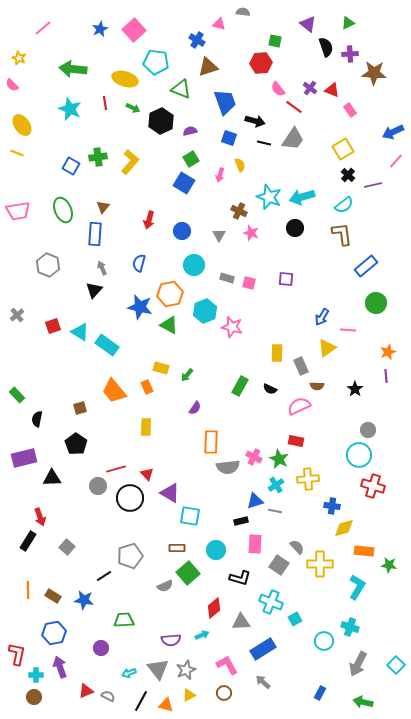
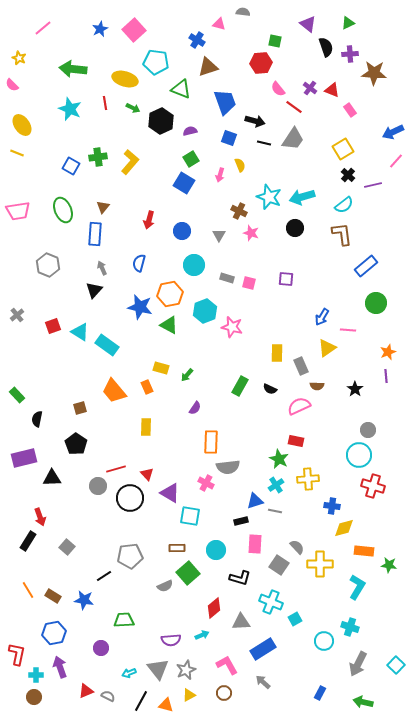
pink cross at (254, 457): moved 48 px left, 26 px down
gray pentagon at (130, 556): rotated 10 degrees clockwise
orange line at (28, 590): rotated 30 degrees counterclockwise
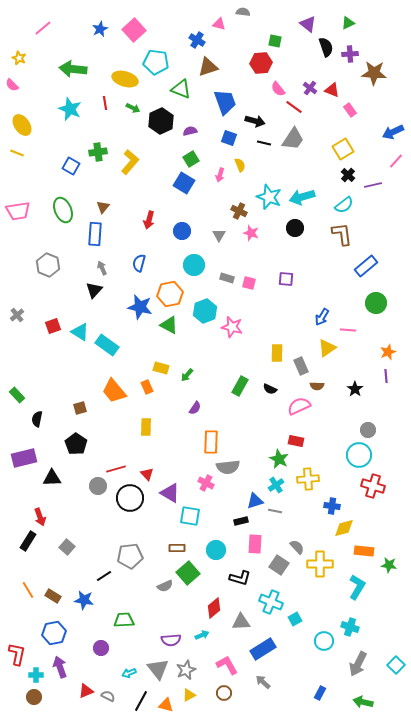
green cross at (98, 157): moved 5 px up
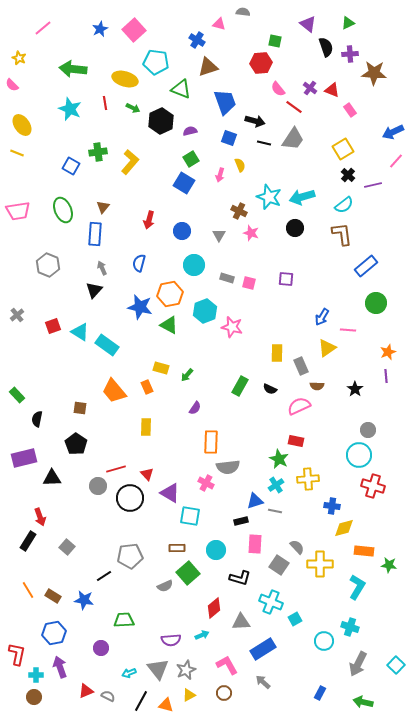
brown square at (80, 408): rotated 24 degrees clockwise
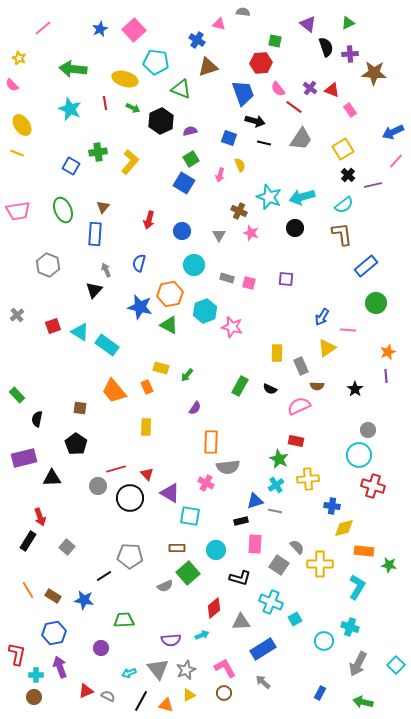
blue trapezoid at (225, 102): moved 18 px right, 9 px up
gray trapezoid at (293, 139): moved 8 px right
gray arrow at (102, 268): moved 4 px right, 2 px down
gray pentagon at (130, 556): rotated 10 degrees clockwise
pink L-shape at (227, 665): moved 2 px left, 3 px down
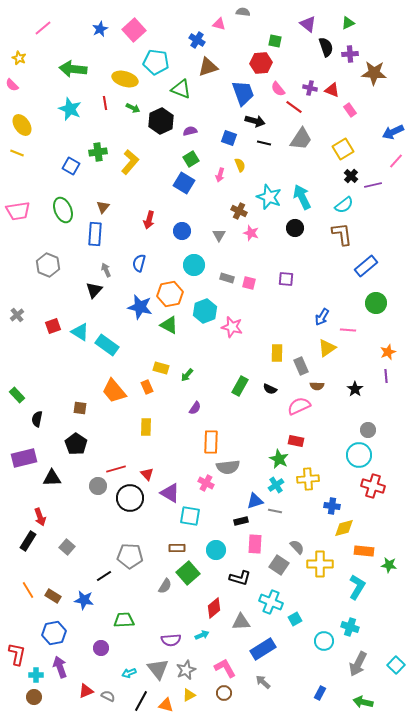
purple cross at (310, 88): rotated 24 degrees counterclockwise
black cross at (348, 175): moved 3 px right, 1 px down
cyan arrow at (302, 197): rotated 80 degrees clockwise
gray semicircle at (165, 586): rotated 35 degrees counterclockwise
